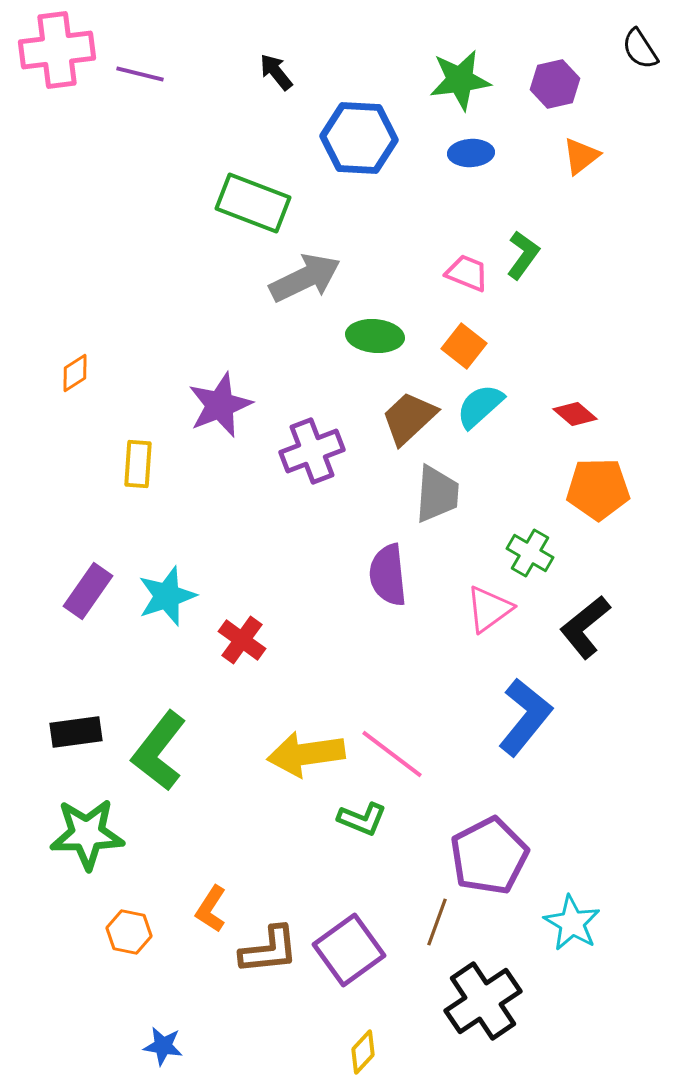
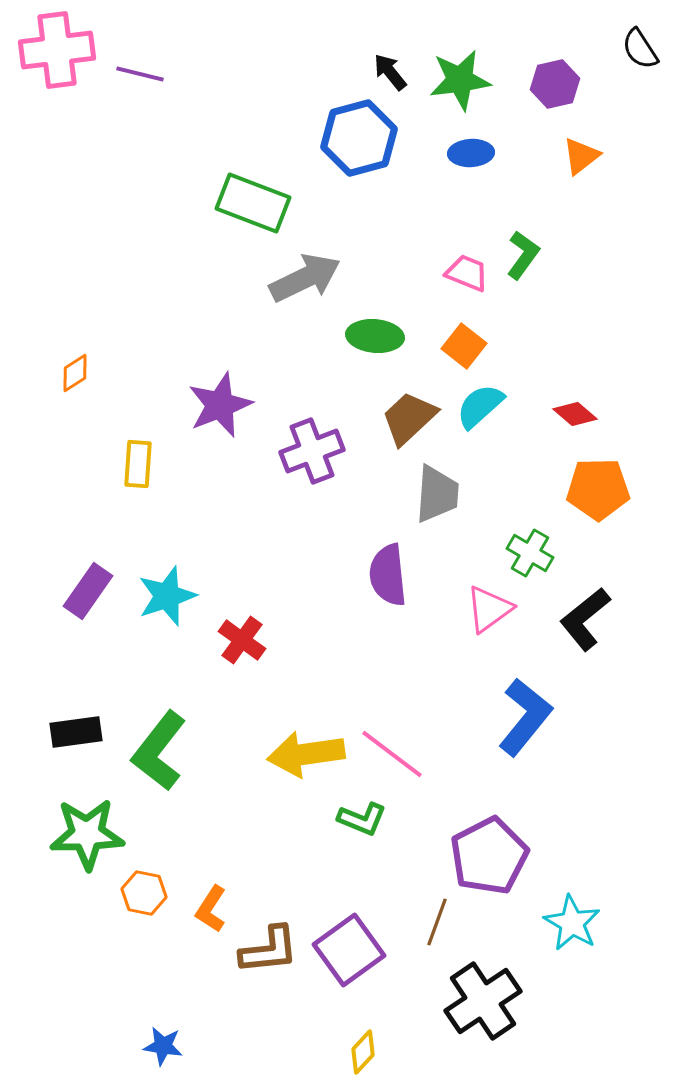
black arrow at (276, 72): moved 114 px right
blue hexagon at (359, 138): rotated 18 degrees counterclockwise
black L-shape at (585, 627): moved 8 px up
orange hexagon at (129, 932): moved 15 px right, 39 px up
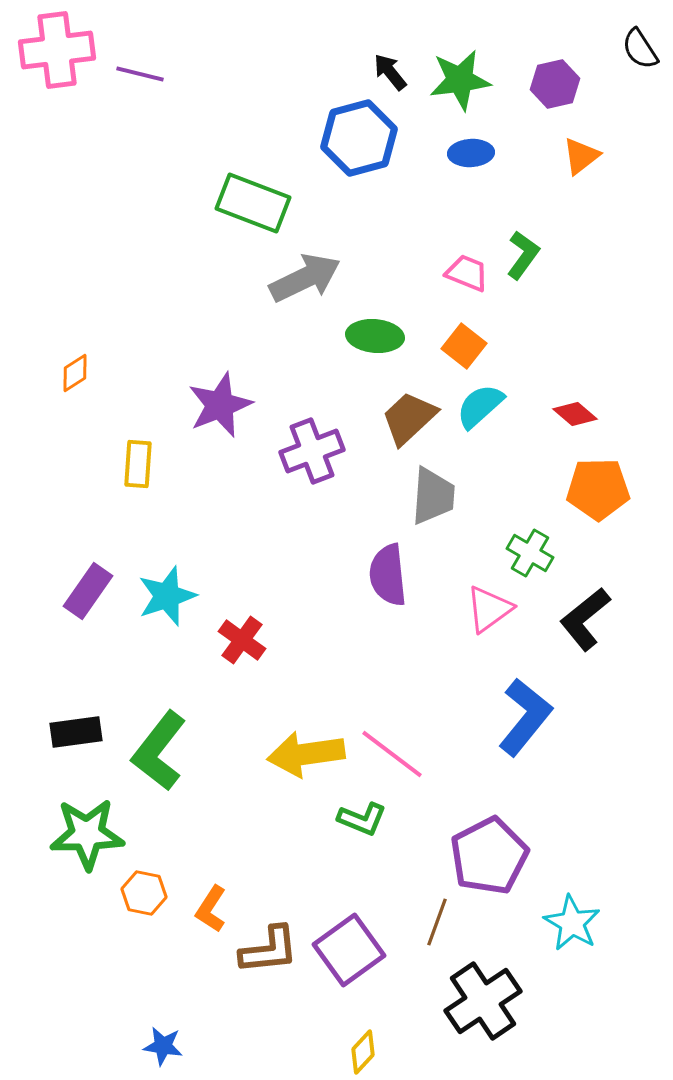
gray trapezoid at (437, 494): moved 4 px left, 2 px down
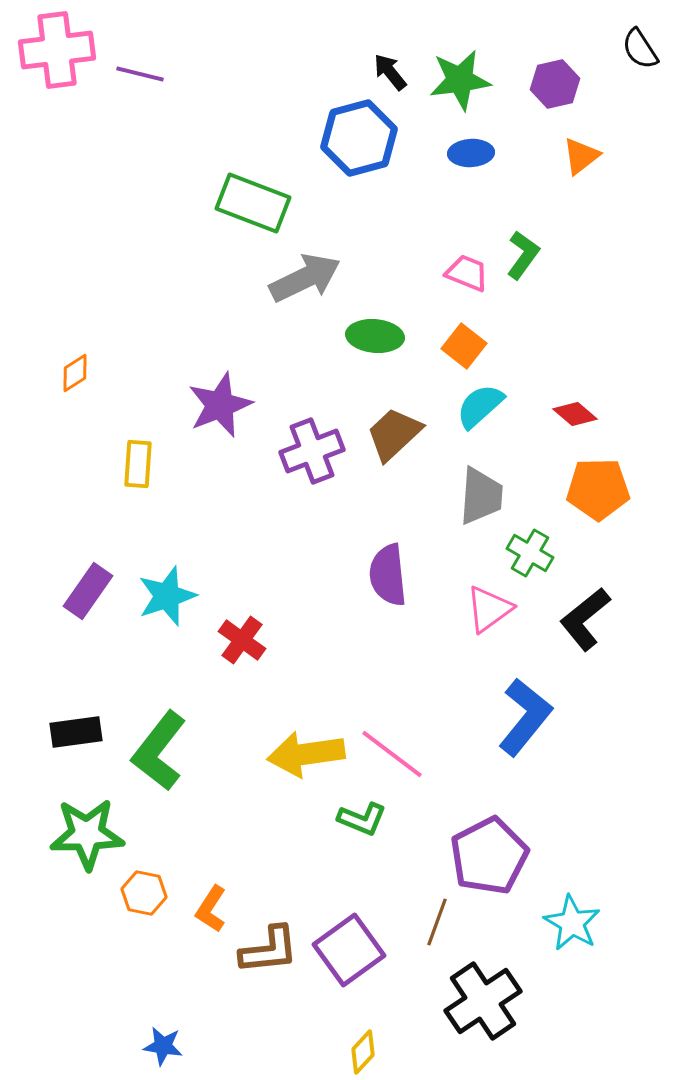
brown trapezoid at (409, 418): moved 15 px left, 16 px down
gray trapezoid at (433, 496): moved 48 px right
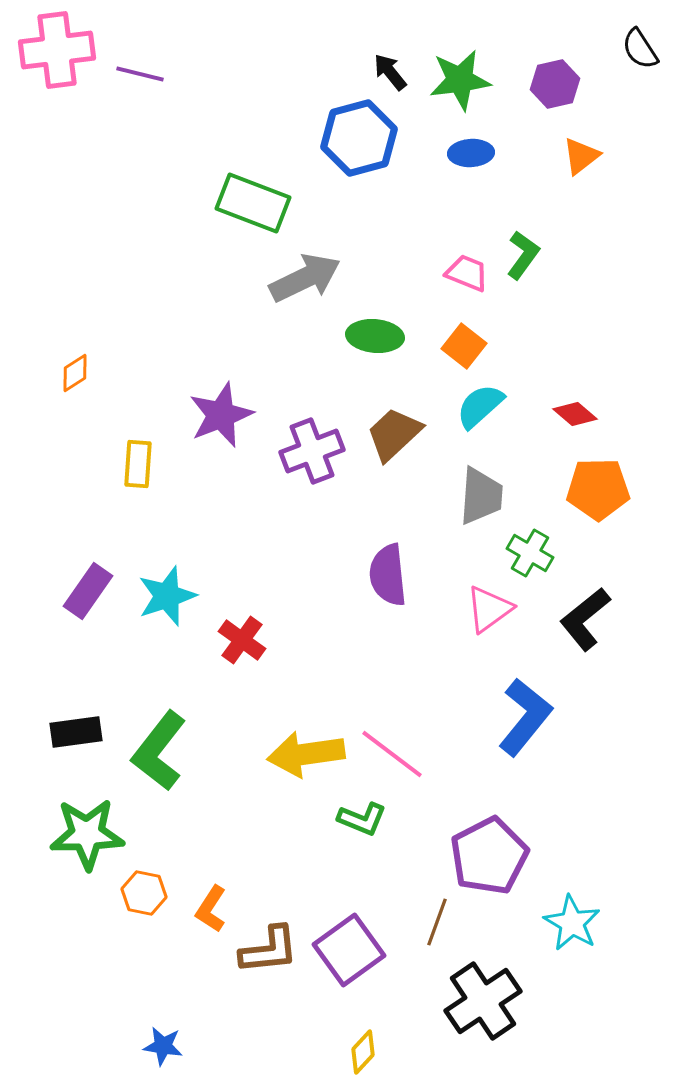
purple star at (220, 405): moved 1 px right, 10 px down
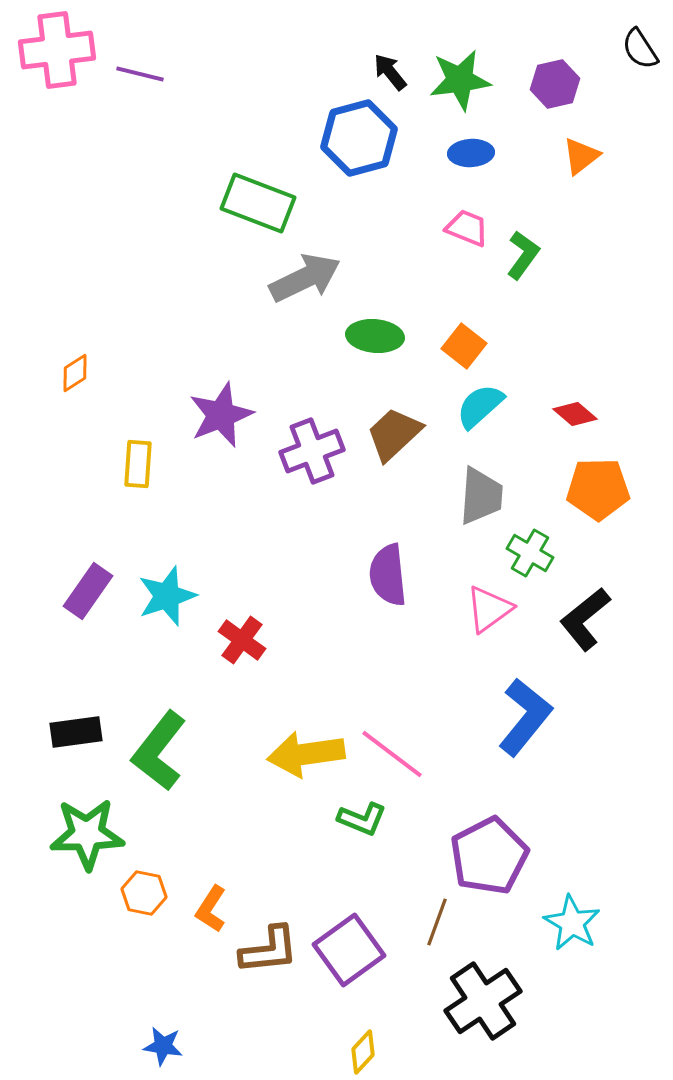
green rectangle at (253, 203): moved 5 px right
pink trapezoid at (467, 273): moved 45 px up
